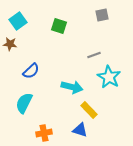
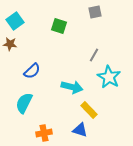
gray square: moved 7 px left, 3 px up
cyan square: moved 3 px left
gray line: rotated 40 degrees counterclockwise
blue semicircle: moved 1 px right
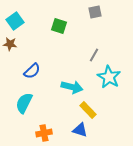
yellow rectangle: moved 1 px left
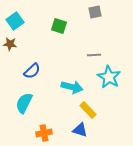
gray line: rotated 56 degrees clockwise
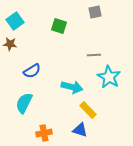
blue semicircle: rotated 12 degrees clockwise
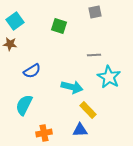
cyan semicircle: moved 2 px down
blue triangle: rotated 21 degrees counterclockwise
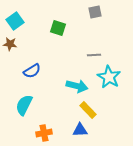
green square: moved 1 px left, 2 px down
cyan arrow: moved 5 px right, 1 px up
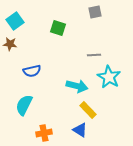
blue semicircle: rotated 18 degrees clockwise
blue triangle: rotated 35 degrees clockwise
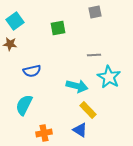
green square: rotated 28 degrees counterclockwise
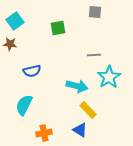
gray square: rotated 16 degrees clockwise
cyan star: rotated 10 degrees clockwise
